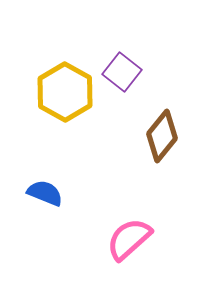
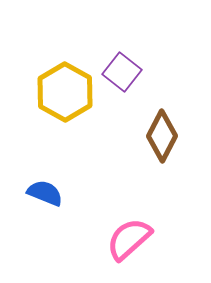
brown diamond: rotated 12 degrees counterclockwise
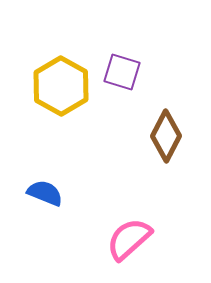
purple square: rotated 21 degrees counterclockwise
yellow hexagon: moved 4 px left, 6 px up
brown diamond: moved 4 px right
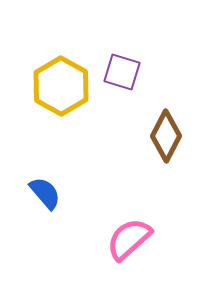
blue semicircle: rotated 27 degrees clockwise
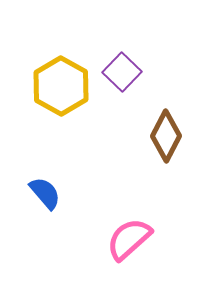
purple square: rotated 27 degrees clockwise
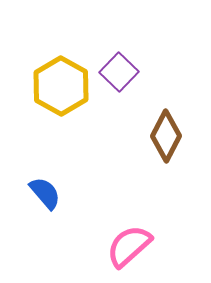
purple square: moved 3 px left
pink semicircle: moved 7 px down
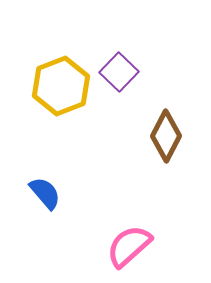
yellow hexagon: rotated 10 degrees clockwise
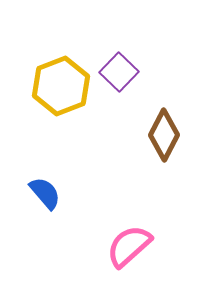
brown diamond: moved 2 px left, 1 px up
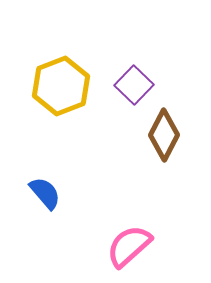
purple square: moved 15 px right, 13 px down
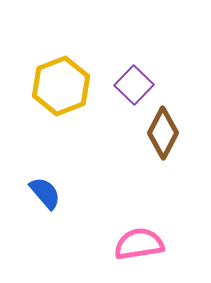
brown diamond: moved 1 px left, 2 px up
pink semicircle: moved 10 px right, 2 px up; rotated 33 degrees clockwise
